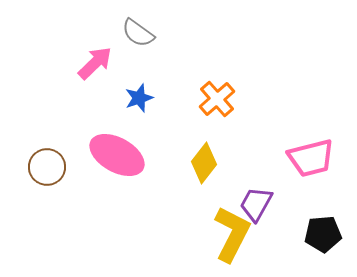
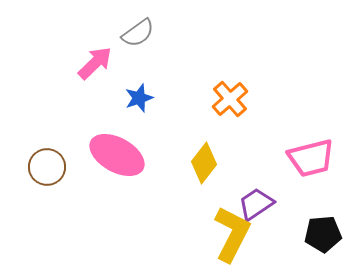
gray semicircle: rotated 72 degrees counterclockwise
orange cross: moved 13 px right
purple trapezoid: rotated 27 degrees clockwise
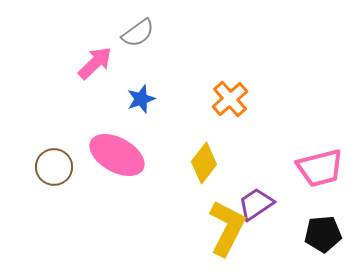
blue star: moved 2 px right, 1 px down
pink trapezoid: moved 9 px right, 10 px down
brown circle: moved 7 px right
yellow L-shape: moved 5 px left, 6 px up
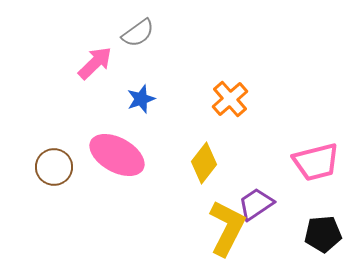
pink trapezoid: moved 4 px left, 6 px up
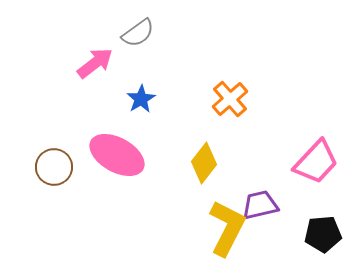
pink arrow: rotated 6 degrees clockwise
blue star: rotated 12 degrees counterclockwise
pink trapezoid: rotated 33 degrees counterclockwise
purple trapezoid: moved 4 px right, 1 px down; rotated 21 degrees clockwise
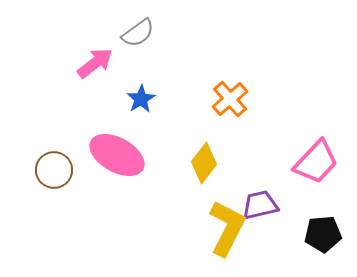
brown circle: moved 3 px down
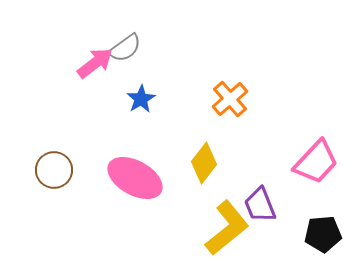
gray semicircle: moved 13 px left, 15 px down
pink ellipse: moved 18 px right, 23 px down
purple trapezoid: rotated 99 degrees counterclockwise
yellow L-shape: rotated 24 degrees clockwise
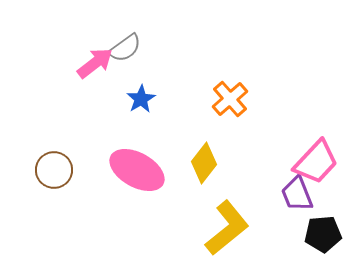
pink ellipse: moved 2 px right, 8 px up
purple trapezoid: moved 37 px right, 11 px up
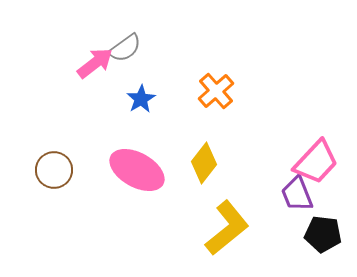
orange cross: moved 14 px left, 8 px up
black pentagon: rotated 12 degrees clockwise
